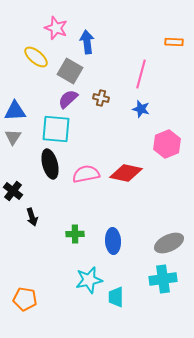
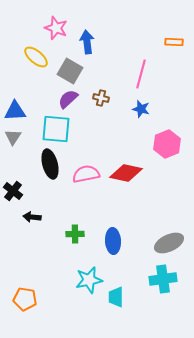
black arrow: rotated 114 degrees clockwise
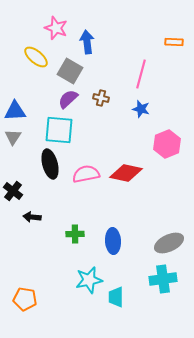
cyan square: moved 3 px right, 1 px down
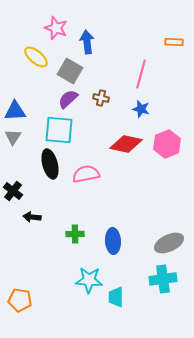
red diamond: moved 29 px up
cyan star: rotated 16 degrees clockwise
orange pentagon: moved 5 px left, 1 px down
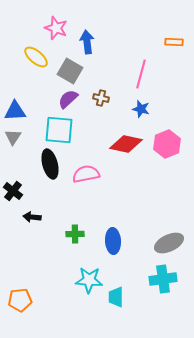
orange pentagon: rotated 15 degrees counterclockwise
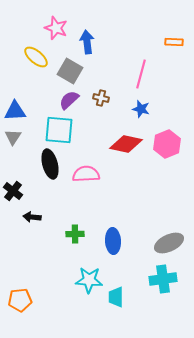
purple semicircle: moved 1 px right, 1 px down
pink semicircle: rotated 8 degrees clockwise
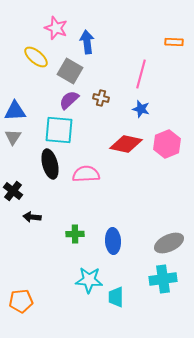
orange pentagon: moved 1 px right, 1 px down
